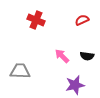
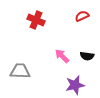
red semicircle: moved 4 px up
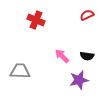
red semicircle: moved 5 px right, 1 px up
purple star: moved 4 px right, 5 px up
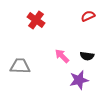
red semicircle: moved 1 px right, 1 px down
red cross: rotated 12 degrees clockwise
gray trapezoid: moved 5 px up
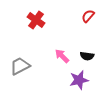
red semicircle: rotated 24 degrees counterclockwise
gray trapezoid: rotated 30 degrees counterclockwise
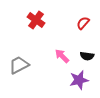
red semicircle: moved 5 px left, 7 px down
gray trapezoid: moved 1 px left, 1 px up
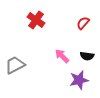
gray trapezoid: moved 4 px left
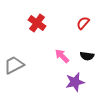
red cross: moved 1 px right, 3 px down
gray trapezoid: moved 1 px left
purple star: moved 4 px left, 2 px down
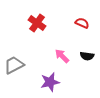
red semicircle: moved 1 px left; rotated 72 degrees clockwise
purple star: moved 25 px left
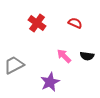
red semicircle: moved 7 px left
pink arrow: moved 2 px right
purple star: rotated 12 degrees counterclockwise
